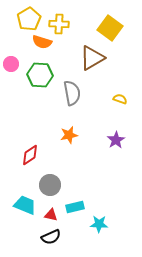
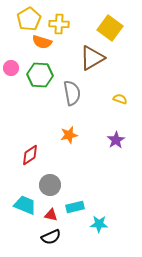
pink circle: moved 4 px down
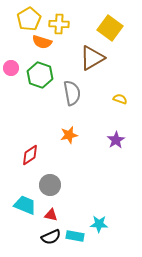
green hexagon: rotated 15 degrees clockwise
cyan rectangle: moved 29 px down; rotated 24 degrees clockwise
